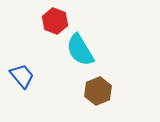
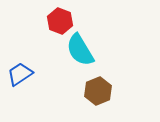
red hexagon: moved 5 px right
blue trapezoid: moved 2 px left, 2 px up; rotated 84 degrees counterclockwise
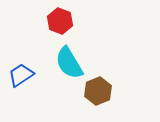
cyan semicircle: moved 11 px left, 13 px down
blue trapezoid: moved 1 px right, 1 px down
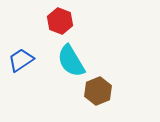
cyan semicircle: moved 2 px right, 2 px up
blue trapezoid: moved 15 px up
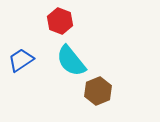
cyan semicircle: rotated 8 degrees counterclockwise
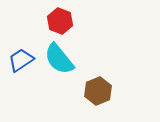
cyan semicircle: moved 12 px left, 2 px up
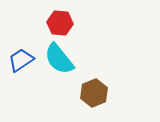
red hexagon: moved 2 px down; rotated 15 degrees counterclockwise
brown hexagon: moved 4 px left, 2 px down
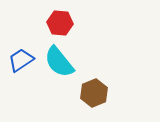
cyan semicircle: moved 3 px down
